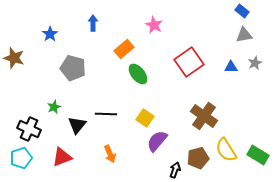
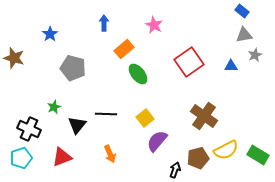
blue arrow: moved 11 px right
gray star: moved 8 px up
blue triangle: moved 1 px up
yellow square: rotated 18 degrees clockwise
yellow semicircle: rotated 85 degrees counterclockwise
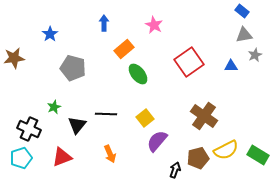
brown star: rotated 25 degrees counterclockwise
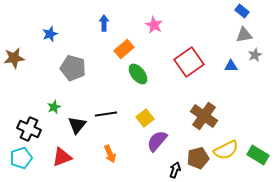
blue star: rotated 14 degrees clockwise
black line: rotated 10 degrees counterclockwise
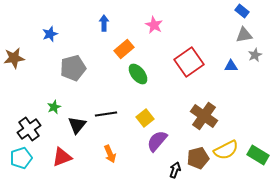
gray pentagon: rotated 30 degrees counterclockwise
black cross: rotated 30 degrees clockwise
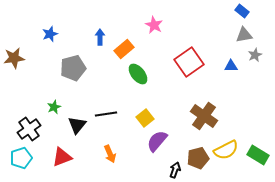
blue arrow: moved 4 px left, 14 px down
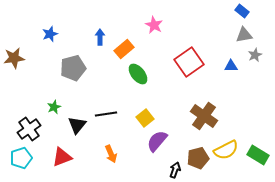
orange arrow: moved 1 px right
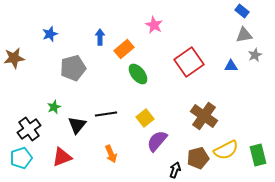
green rectangle: rotated 45 degrees clockwise
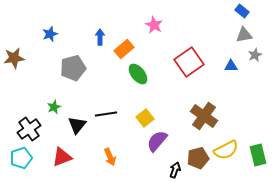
orange arrow: moved 1 px left, 3 px down
